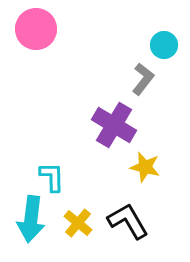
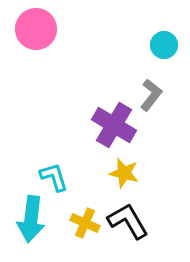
gray L-shape: moved 8 px right, 16 px down
yellow star: moved 21 px left, 6 px down
cyan L-shape: moved 2 px right; rotated 16 degrees counterclockwise
yellow cross: moved 7 px right; rotated 16 degrees counterclockwise
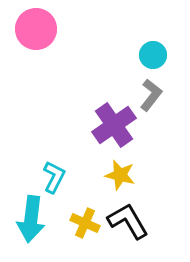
cyan circle: moved 11 px left, 10 px down
purple cross: rotated 24 degrees clockwise
yellow star: moved 4 px left, 2 px down
cyan L-shape: rotated 44 degrees clockwise
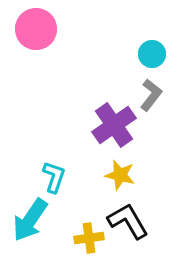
cyan circle: moved 1 px left, 1 px up
cyan L-shape: rotated 8 degrees counterclockwise
cyan arrow: moved 1 px left, 1 px down; rotated 27 degrees clockwise
yellow cross: moved 4 px right, 15 px down; rotated 32 degrees counterclockwise
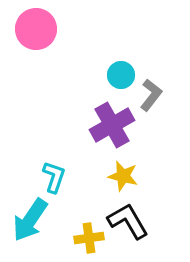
cyan circle: moved 31 px left, 21 px down
purple cross: moved 2 px left; rotated 6 degrees clockwise
yellow star: moved 3 px right, 1 px down
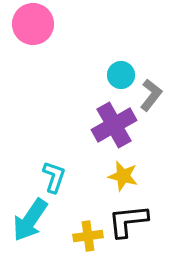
pink circle: moved 3 px left, 5 px up
purple cross: moved 2 px right
black L-shape: rotated 66 degrees counterclockwise
yellow cross: moved 1 px left, 2 px up
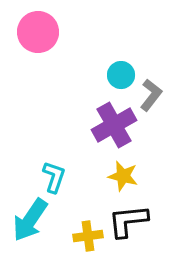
pink circle: moved 5 px right, 8 px down
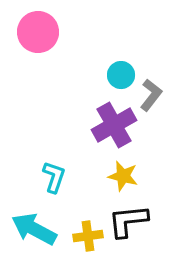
cyan arrow: moved 4 px right, 9 px down; rotated 84 degrees clockwise
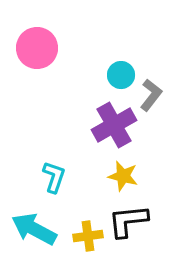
pink circle: moved 1 px left, 16 px down
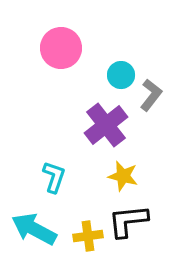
pink circle: moved 24 px right
purple cross: moved 8 px left; rotated 9 degrees counterclockwise
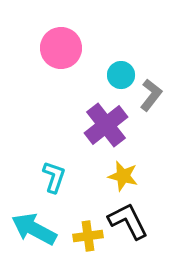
black L-shape: rotated 69 degrees clockwise
